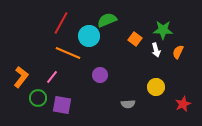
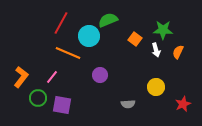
green semicircle: moved 1 px right
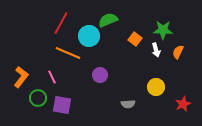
pink line: rotated 64 degrees counterclockwise
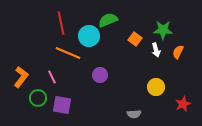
red line: rotated 40 degrees counterclockwise
gray semicircle: moved 6 px right, 10 px down
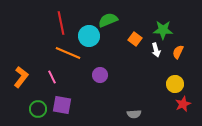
yellow circle: moved 19 px right, 3 px up
green circle: moved 11 px down
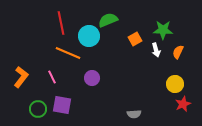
orange square: rotated 24 degrees clockwise
purple circle: moved 8 px left, 3 px down
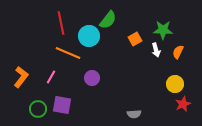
green semicircle: rotated 150 degrees clockwise
pink line: moved 1 px left; rotated 56 degrees clockwise
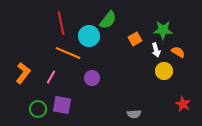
orange semicircle: rotated 96 degrees clockwise
orange L-shape: moved 2 px right, 4 px up
yellow circle: moved 11 px left, 13 px up
red star: rotated 21 degrees counterclockwise
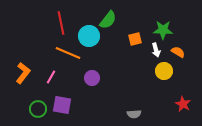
orange square: rotated 16 degrees clockwise
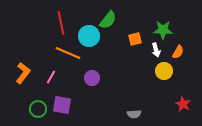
orange semicircle: rotated 88 degrees clockwise
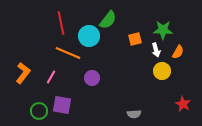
yellow circle: moved 2 px left
green circle: moved 1 px right, 2 px down
